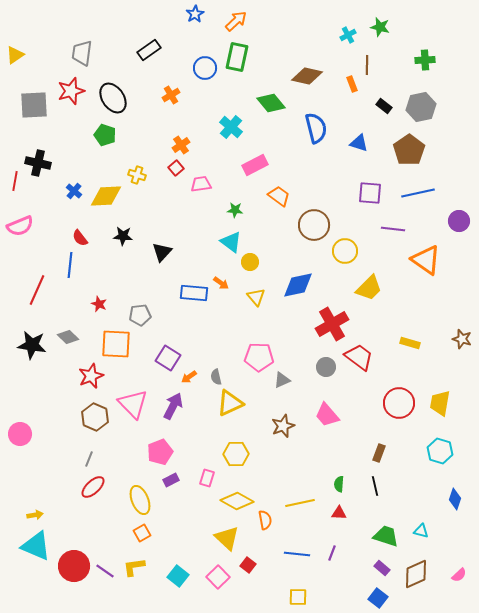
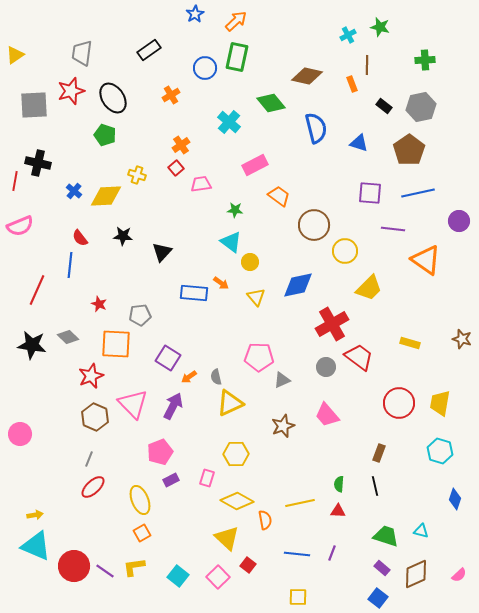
cyan cross at (231, 127): moved 2 px left, 5 px up
red triangle at (339, 513): moved 1 px left, 2 px up
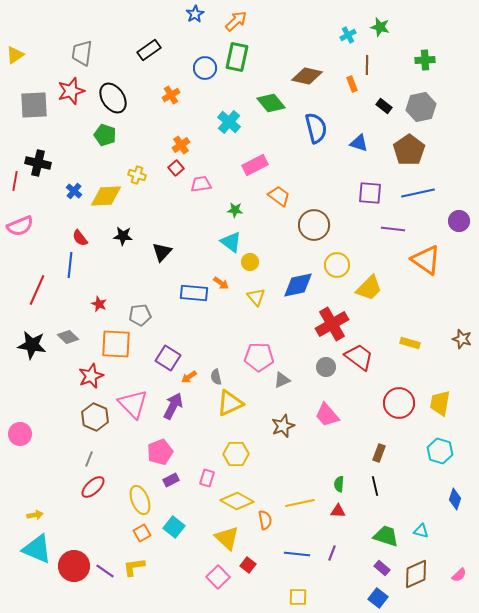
yellow circle at (345, 251): moved 8 px left, 14 px down
cyan triangle at (36, 546): moved 1 px right, 3 px down
cyan square at (178, 576): moved 4 px left, 49 px up
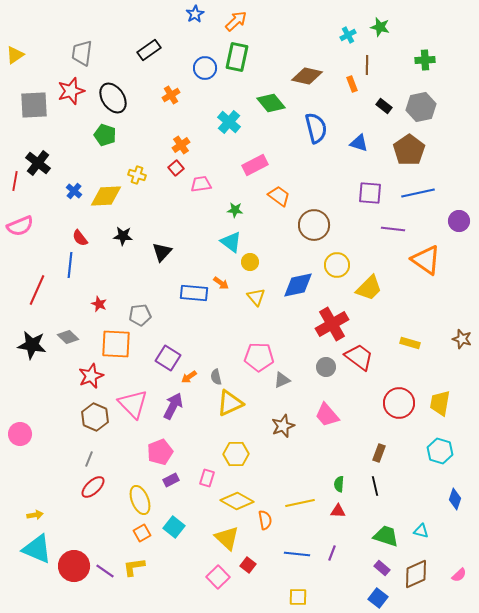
black cross at (38, 163): rotated 25 degrees clockwise
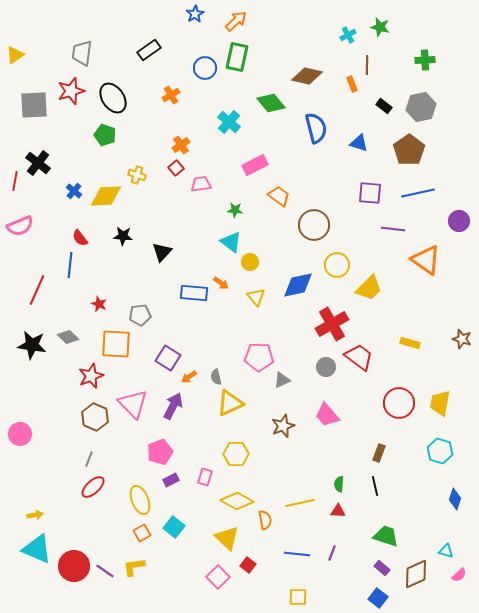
pink rectangle at (207, 478): moved 2 px left, 1 px up
cyan triangle at (421, 531): moved 25 px right, 20 px down
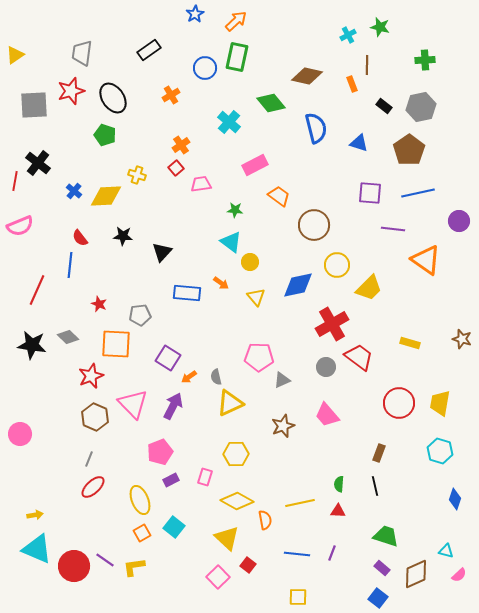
blue rectangle at (194, 293): moved 7 px left
purple line at (105, 571): moved 11 px up
